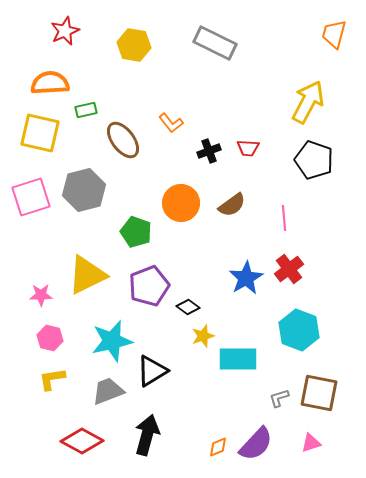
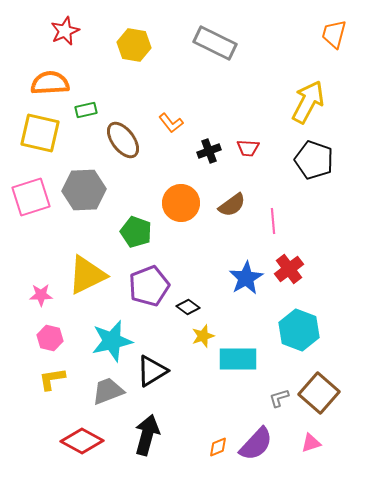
gray hexagon: rotated 12 degrees clockwise
pink line: moved 11 px left, 3 px down
brown square: rotated 30 degrees clockwise
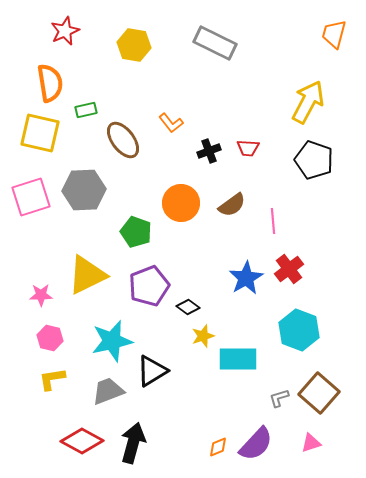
orange semicircle: rotated 84 degrees clockwise
black arrow: moved 14 px left, 8 px down
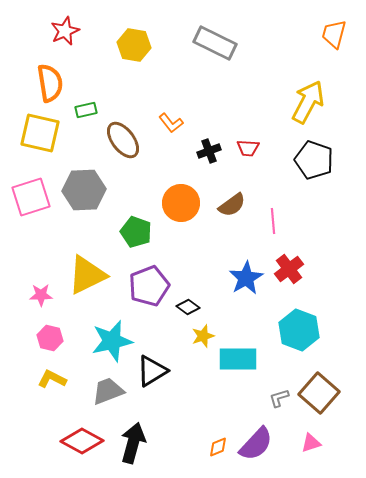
yellow L-shape: rotated 36 degrees clockwise
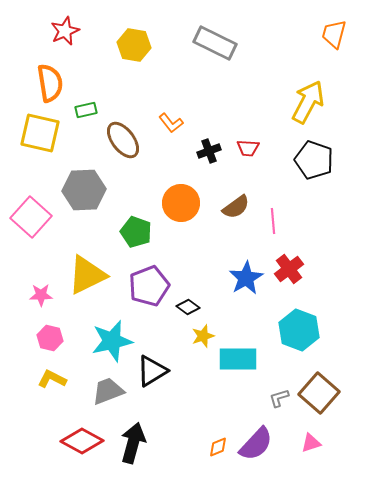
pink square: moved 20 px down; rotated 30 degrees counterclockwise
brown semicircle: moved 4 px right, 2 px down
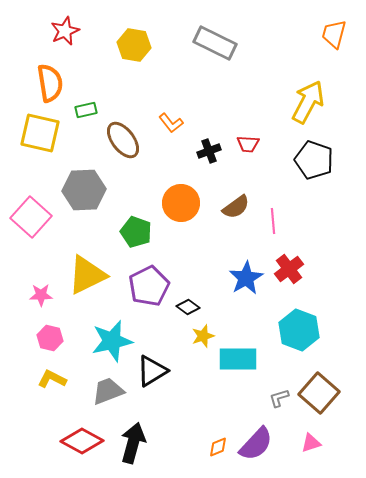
red trapezoid: moved 4 px up
purple pentagon: rotated 6 degrees counterclockwise
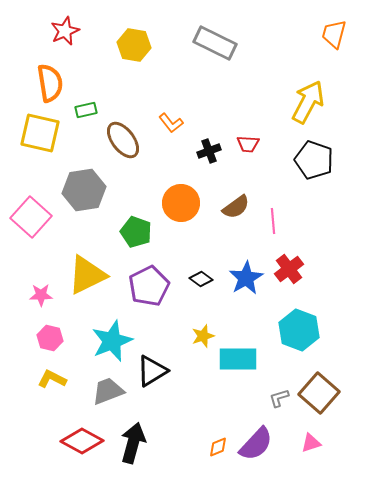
gray hexagon: rotated 6 degrees counterclockwise
black diamond: moved 13 px right, 28 px up
cyan star: rotated 9 degrees counterclockwise
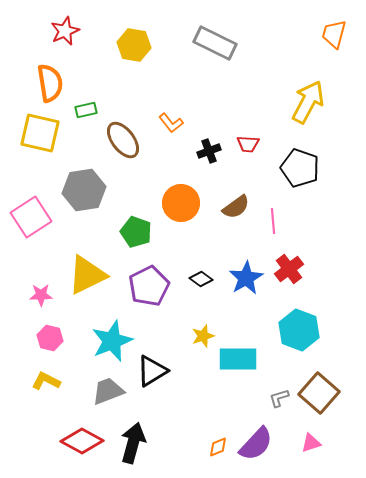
black pentagon: moved 14 px left, 8 px down
pink square: rotated 15 degrees clockwise
yellow L-shape: moved 6 px left, 2 px down
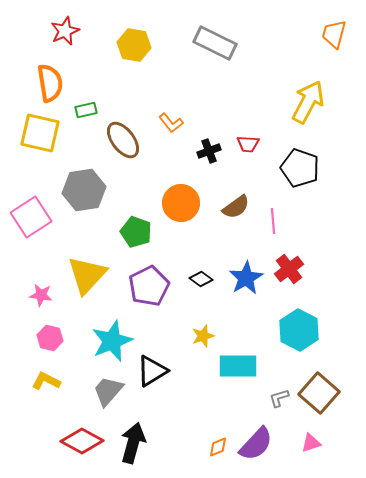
yellow triangle: rotated 21 degrees counterclockwise
pink star: rotated 10 degrees clockwise
cyan hexagon: rotated 6 degrees clockwise
cyan rectangle: moved 7 px down
gray trapezoid: rotated 28 degrees counterclockwise
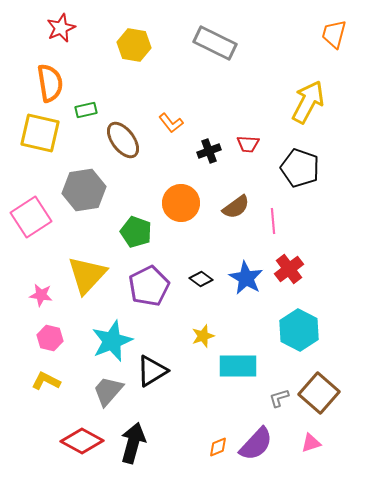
red star: moved 4 px left, 3 px up
blue star: rotated 12 degrees counterclockwise
